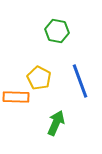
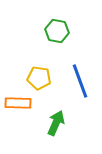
yellow pentagon: rotated 20 degrees counterclockwise
orange rectangle: moved 2 px right, 6 px down
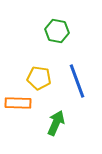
blue line: moved 3 px left
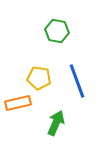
orange rectangle: rotated 15 degrees counterclockwise
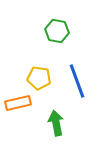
green arrow: rotated 35 degrees counterclockwise
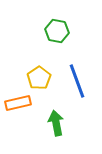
yellow pentagon: rotated 30 degrees clockwise
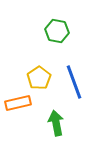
blue line: moved 3 px left, 1 px down
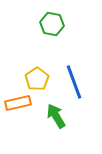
green hexagon: moved 5 px left, 7 px up
yellow pentagon: moved 2 px left, 1 px down
green arrow: moved 7 px up; rotated 20 degrees counterclockwise
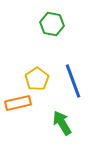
blue line: moved 1 px left, 1 px up
green arrow: moved 6 px right, 7 px down
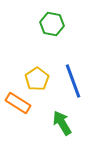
orange rectangle: rotated 45 degrees clockwise
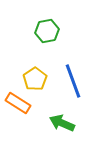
green hexagon: moved 5 px left, 7 px down; rotated 20 degrees counterclockwise
yellow pentagon: moved 2 px left
green arrow: rotated 35 degrees counterclockwise
